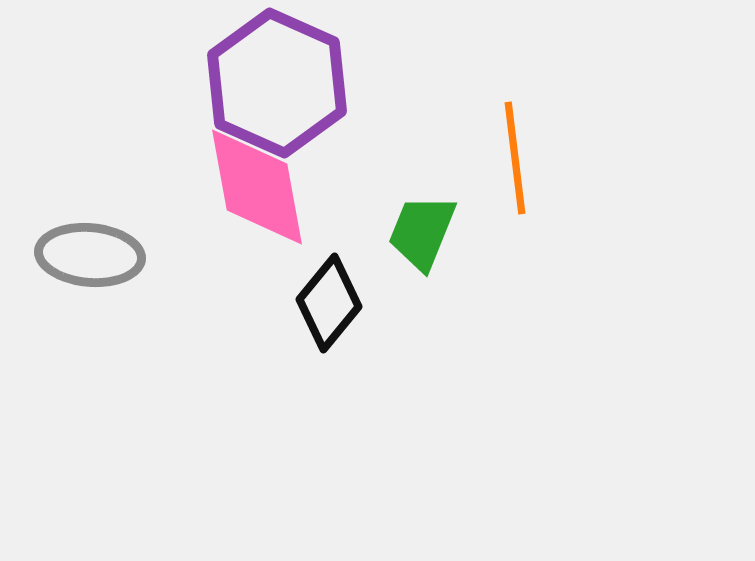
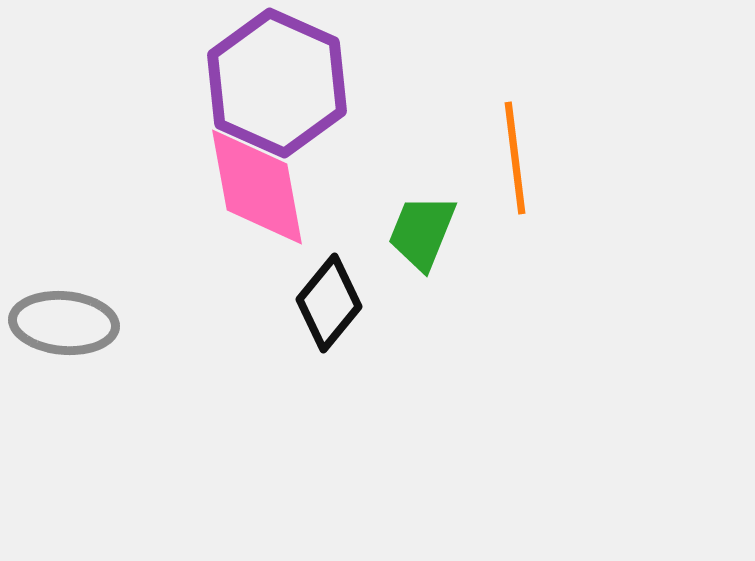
gray ellipse: moved 26 px left, 68 px down
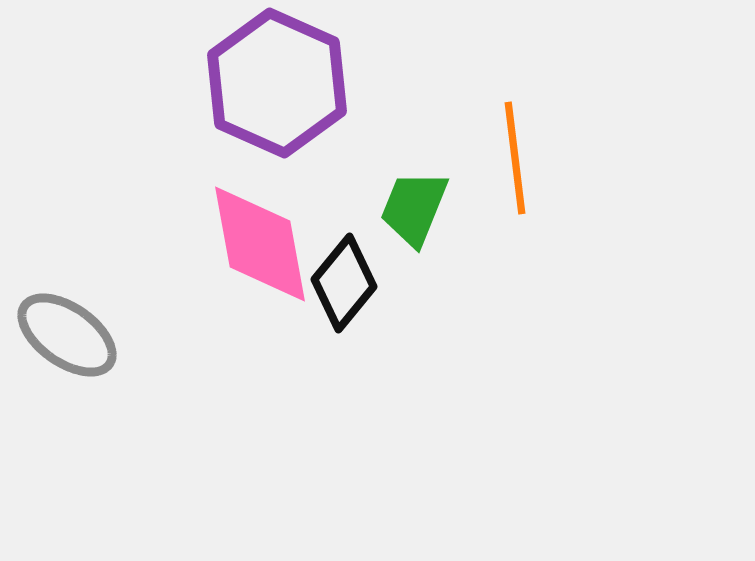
pink diamond: moved 3 px right, 57 px down
green trapezoid: moved 8 px left, 24 px up
black diamond: moved 15 px right, 20 px up
gray ellipse: moved 3 px right, 12 px down; rotated 30 degrees clockwise
